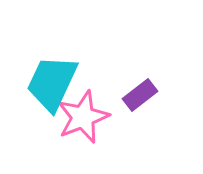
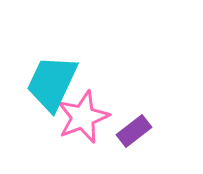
purple rectangle: moved 6 px left, 36 px down
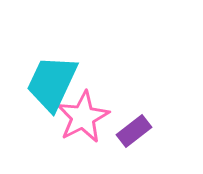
pink star: rotated 6 degrees counterclockwise
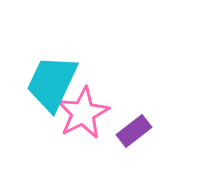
pink star: moved 4 px up
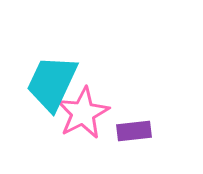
purple rectangle: rotated 32 degrees clockwise
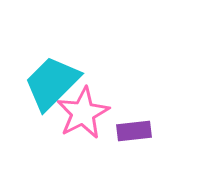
cyan trapezoid: rotated 20 degrees clockwise
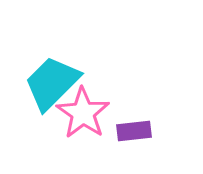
pink star: rotated 10 degrees counterclockwise
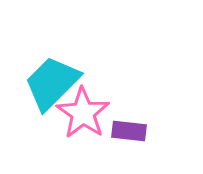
purple rectangle: moved 5 px left; rotated 12 degrees clockwise
